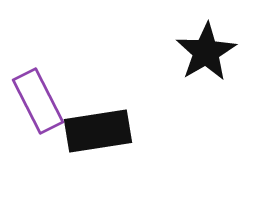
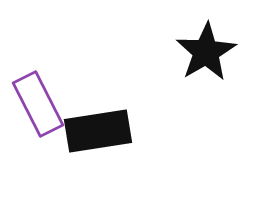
purple rectangle: moved 3 px down
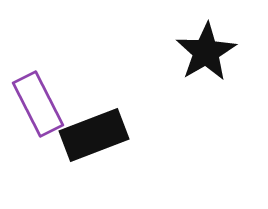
black rectangle: moved 4 px left, 4 px down; rotated 12 degrees counterclockwise
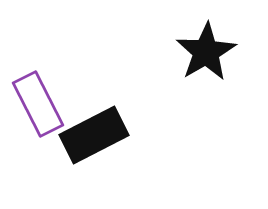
black rectangle: rotated 6 degrees counterclockwise
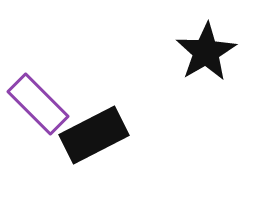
purple rectangle: rotated 18 degrees counterclockwise
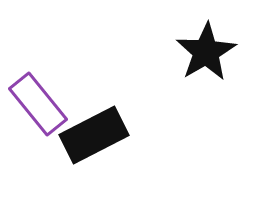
purple rectangle: rotated 6 degrees clockwise
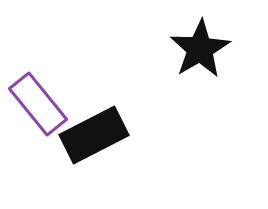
black star: moved 6 px left, 3 px up
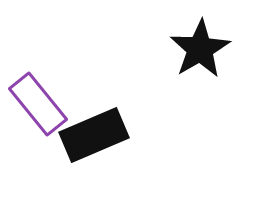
black rectangle: rotated 4 degrees clockwise
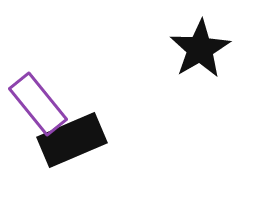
black rectangle: moved 22 px left, 5 px down
